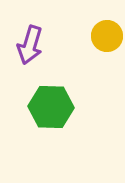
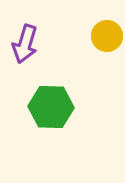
purple arrow: moved 5 px left, 1 px up
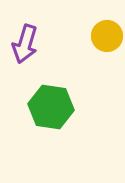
green hexagon: rotated 6 degrees clockwise
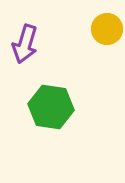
yellow circle: moved 7 px up
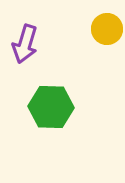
green hexagon: rotated 6 degrees counterclockwise
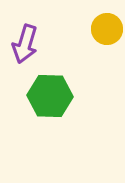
green hexagon: moved 1 px left, 11 px up
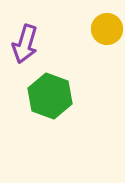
green hexagon: rotated 18 degrees clockwise
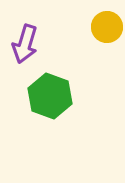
yellow circle: moved 2 px up
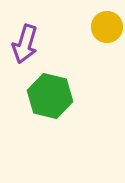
green hexagon: rotated 6 degrees counterclockwise
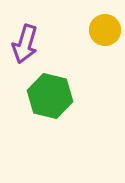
yellow circle: moved 2 px left, 3 px down
